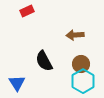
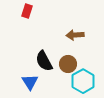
red rectangle: rotated 48 degrees counterclockwise
brown circle: moved 13 px left
blue triangle: moved 13 px right, 1 px up
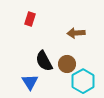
red rectangle: moved 3 px right, 8 px down
brown arrow: moved 1 px right, 2 px up
brown circle: moved 1 px left
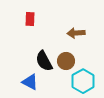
red rectangle: rotated 16 degrees counterclockwise
brown circle: moved 1 px left, 3 px up
blue triangle: rotated 30 degrees counterclockwise
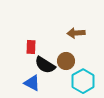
red rectangle: moved 1 px right, 28 px down
black semicircle: moved 1 px right, 4 px down; rotated 30 degrees counterclockwise
blue triangle: moved 2 px right, 1 px down
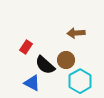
red rectangle: moved 5 px left; rotated 32 degrees clockwise
brown circle: moved 1 px up
black semicircle: rotated 10 degrees clockwise
cyan hexagon: moved 3 px left
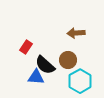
brown circle: moved 2 px right
blue triangle: moved 4 px right, 6 px up; rotated 24 degrees counterclockwise
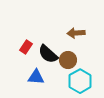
black semicircle: moved 3 px right, 11 px up
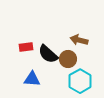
brown arrow: moved 3 px right, 7 px down; rotated 18 degrees clockwise
red rectangle: rotated 48 degrees clockwise
brown circle: moved 1 px up
blue triangle: moved 4 px left, 2 px down
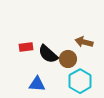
brown arrow: moved 5 px right, 2 px down
blue triangle: moved 5 px right, 5 px down
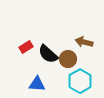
red rectangle: rotated 24 degrees counterclockwise
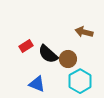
brown arrow: moved 10 px up
red rectangle: moved 1 px up
blue triangle: rotated 18 degrees clockwise
